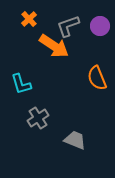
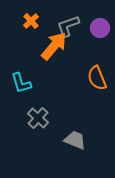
orange cross: moved 2 px right, 2 px down
purple circle: moved 2 px down
orange arrow: rotated 84 degrees counterclockwise
cyan L-shape: moved 1 px up
gray cross: rotated 15 degrees counterclockwise
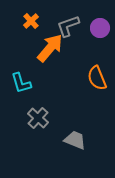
orange arrow: moved 4 px left, 2 px down
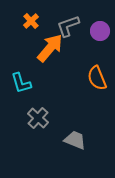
purple circle: moved 3 px down
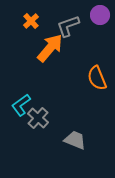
purple circle: moved 16 px up
cyan L-shape: moved 22 px down; rotated 70 degrees clockwise
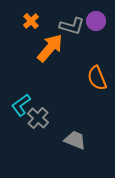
purple circle: moved 4 px left, 6 px down
gray L-shape: moved 4 px right; rotated 145 degrees counterclockwise
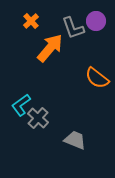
gray L-shape: moved 1 px right, 2 px down; rotated 55 degrees clockwise
orange semicircle: rotated 30 degrees counterclockwise
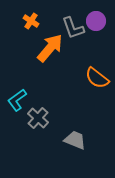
orange cross: rotated 14 degrees counterclockwise
cyan L-shape: moved 4 px left, 5 px up
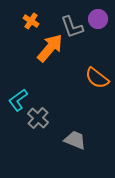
purple circle: moved 2 px right, 2 px up
gray L-shape: moved 1 px left, 1 px up
cyan L-shape: moved 1 px right
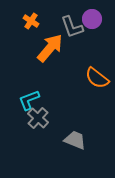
purple circle: moved 6 px left
cyan L-shape: moved 11 px right; rotated 15 degrees clockwise
